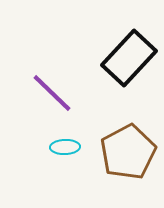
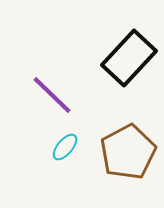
purple line: moved 2 px down
cyan ellipse: rotated 48 degrees counterclockwise
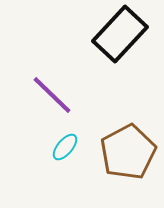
black rectangle: moved 9 px left, 24 px up
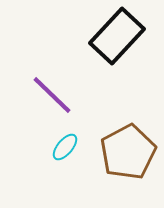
black rectangle: moved 3 px left, 2 px down
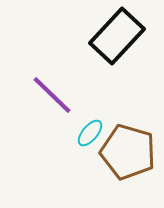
cyan ellipse: moved 25 px right, 14 px up
brown pentagon: rotated 28 degrees counterclockwise
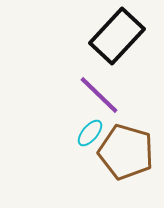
purple line: moved 47 px right
brown pentagon: moved 2 px left
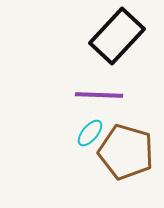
purple line: rotated 42 degrees counterclockwise
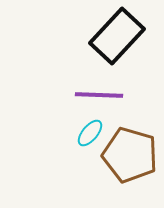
brown pentagon: moved 4 px right, 3 px down
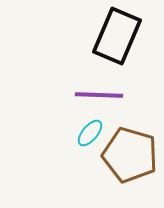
black rectangle: rotated 20 degrees counterclockwise
